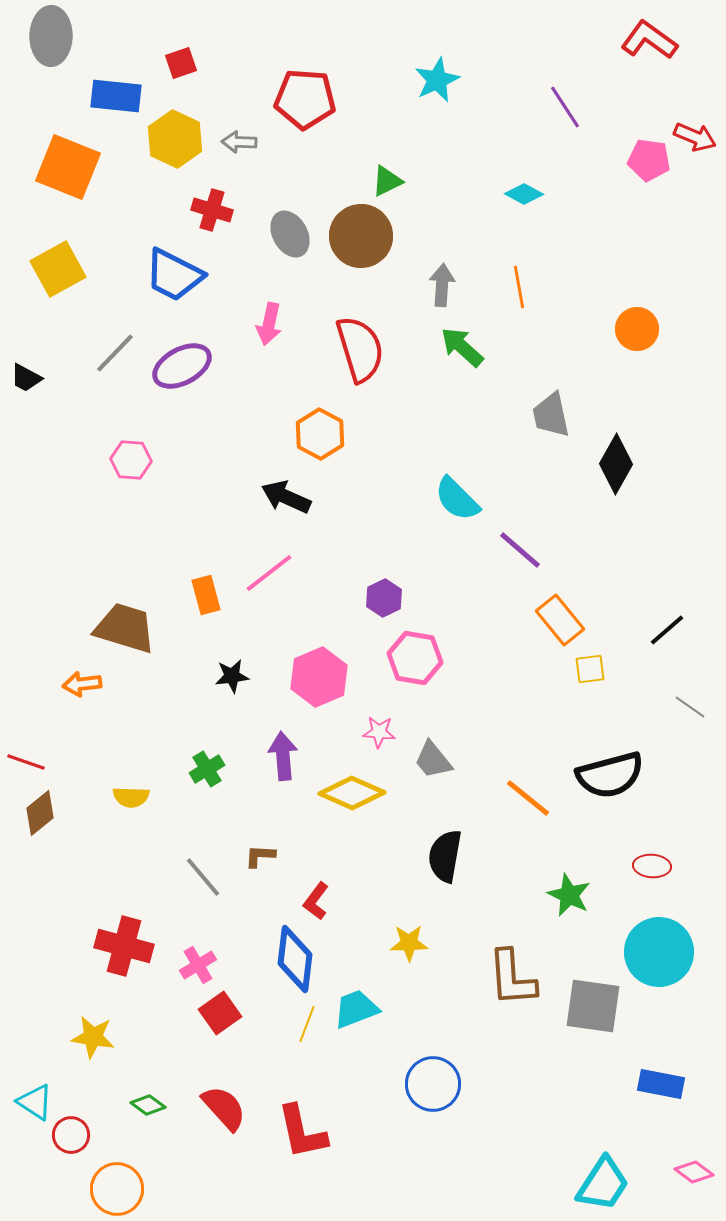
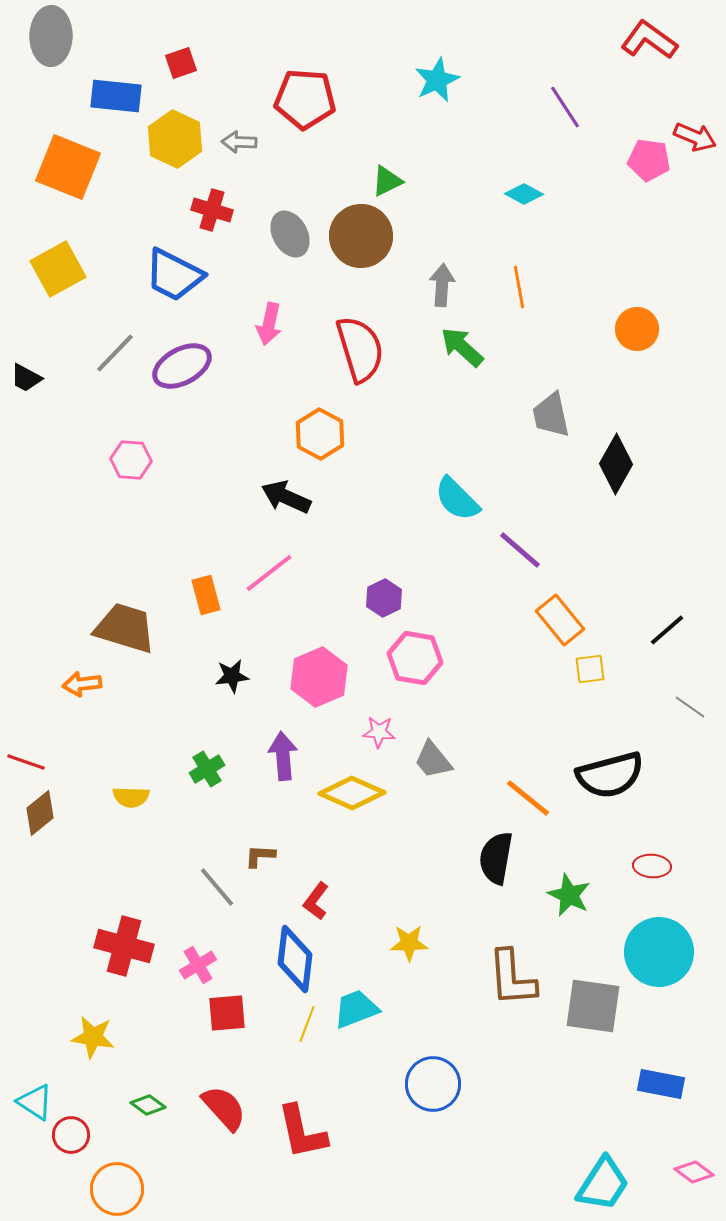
black semicircle at (445, 856): moved 51 px right, 2 px down
gray line at (203, 877): moved 14 px right, 10 px down
red square at (220, 1013): moved 7 px right; rotated 30 degrees clockwise
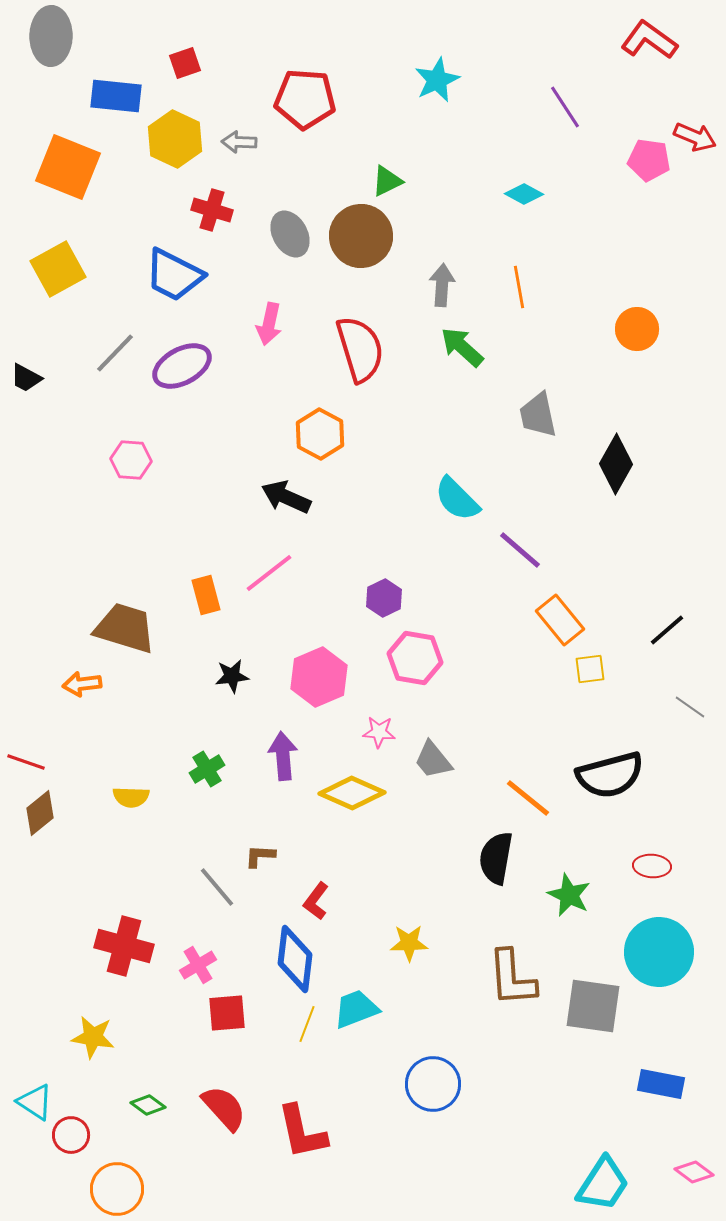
red square at (181, 63): moved 4 px right
gray trapezoid at (551, 415): moved 13 px left
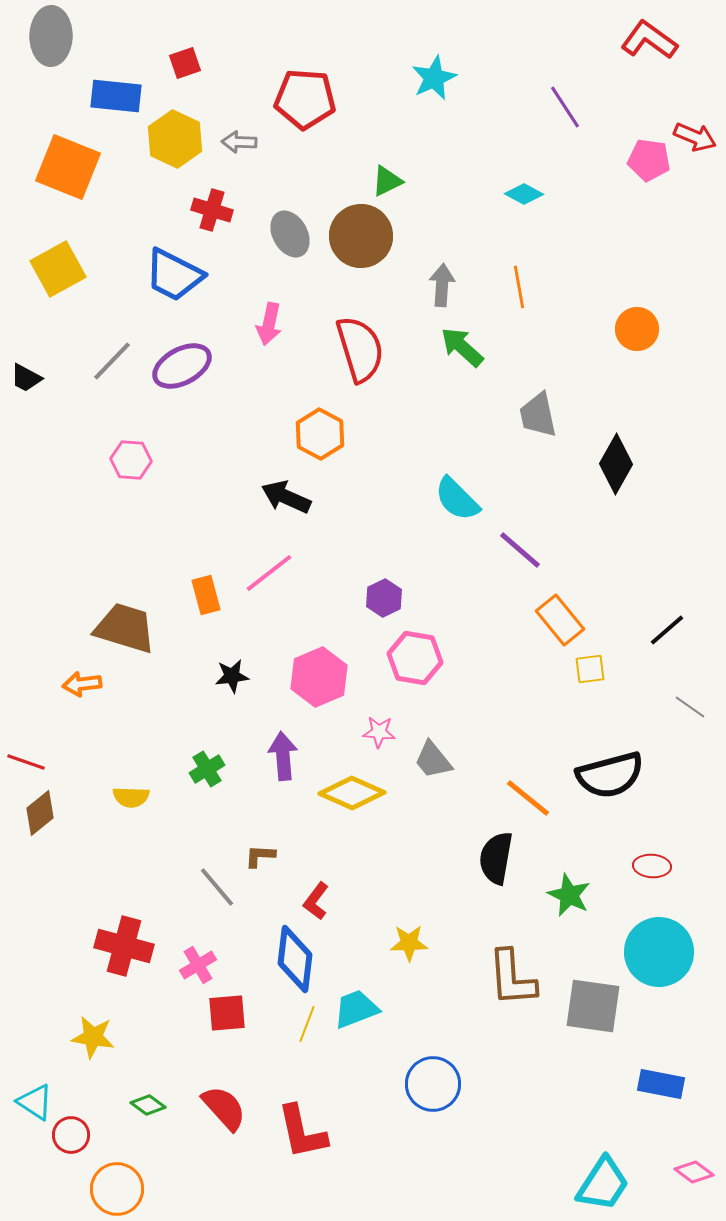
cyan star at (437, 80): moved 3 px left, 2 px up
gray line at (115, 353): moved 3 px left, 8 px down
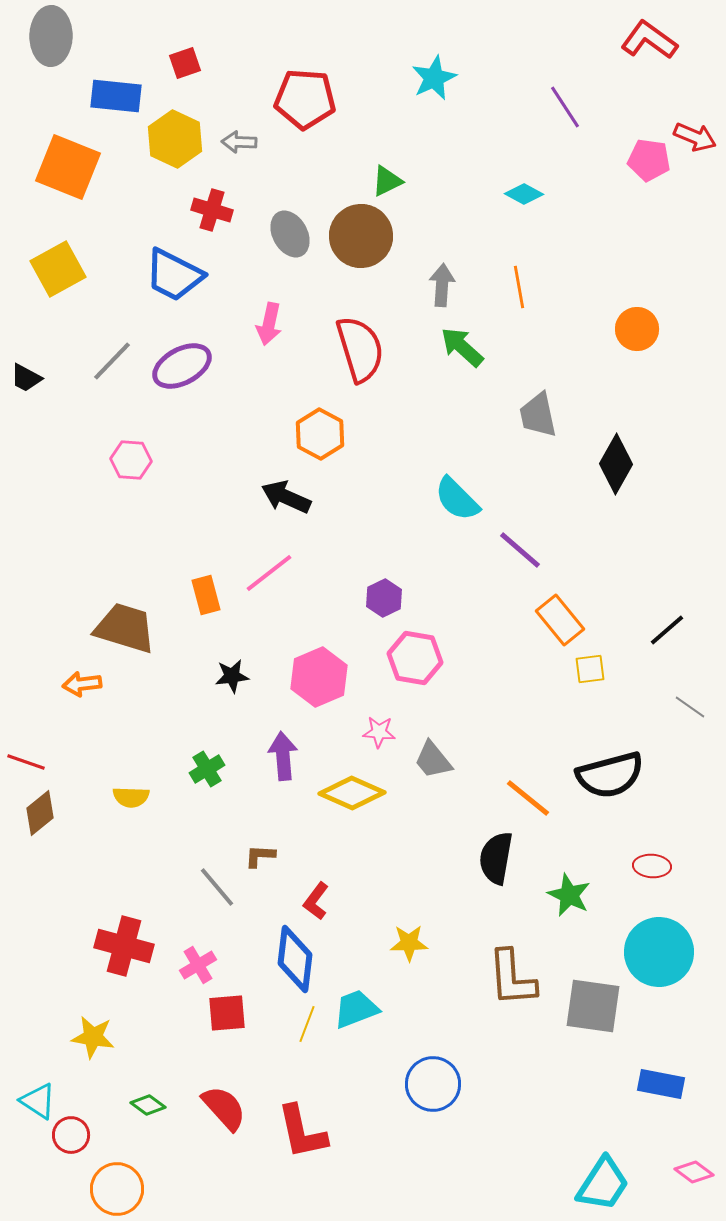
cyan triangle at (35, 1102): moved 3 px right, 1 px up
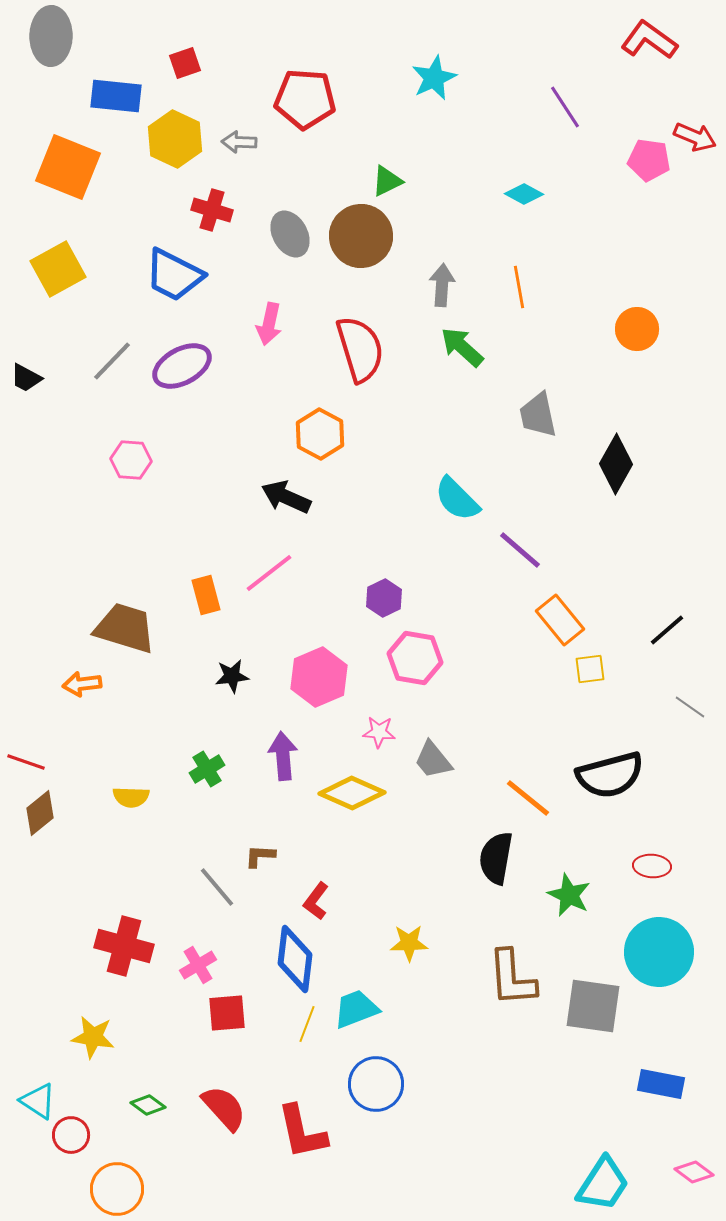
blue circle at (433, 1084): moved 57 px left
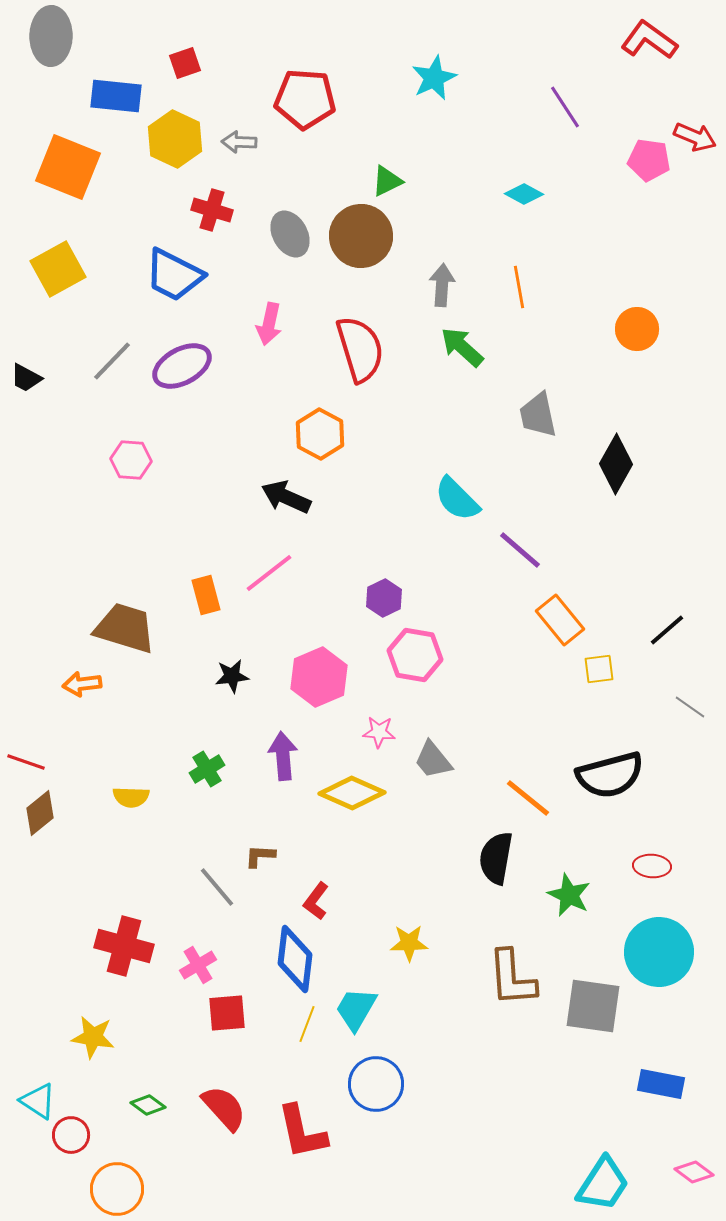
pink hexagon at (415, 658): moved 3 px up
yellow square at (590, 669): moved 9 px right
cyan trapezoid at (356, 1009): rotated 39 degrees counterclockwise
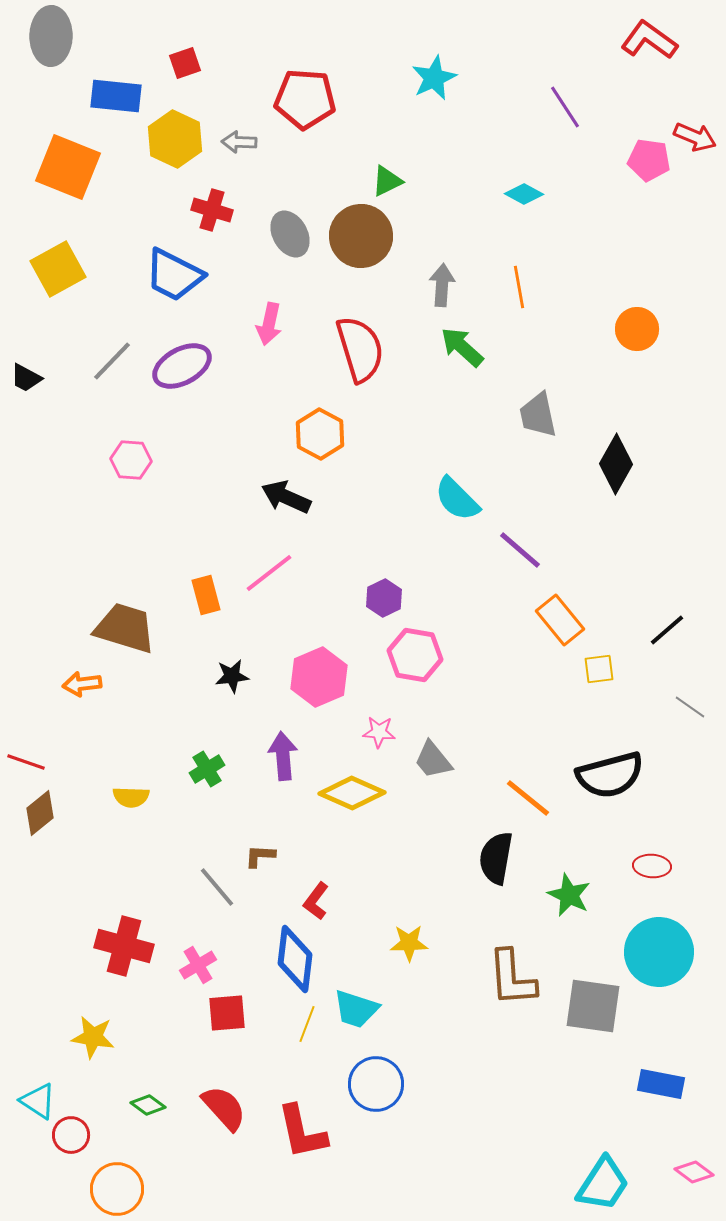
cyan trapezoid at (356, 1009): rotated 102 degrees counterclockwise
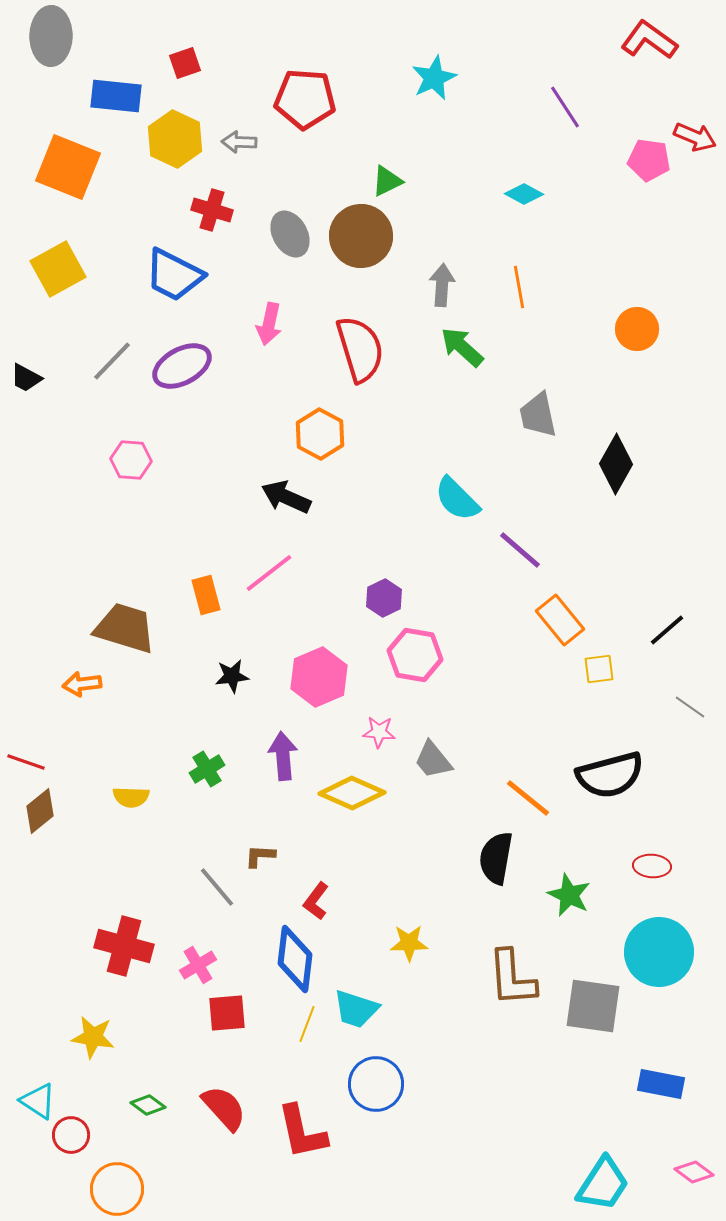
brown diamond at (40, 813): moved 2 px up
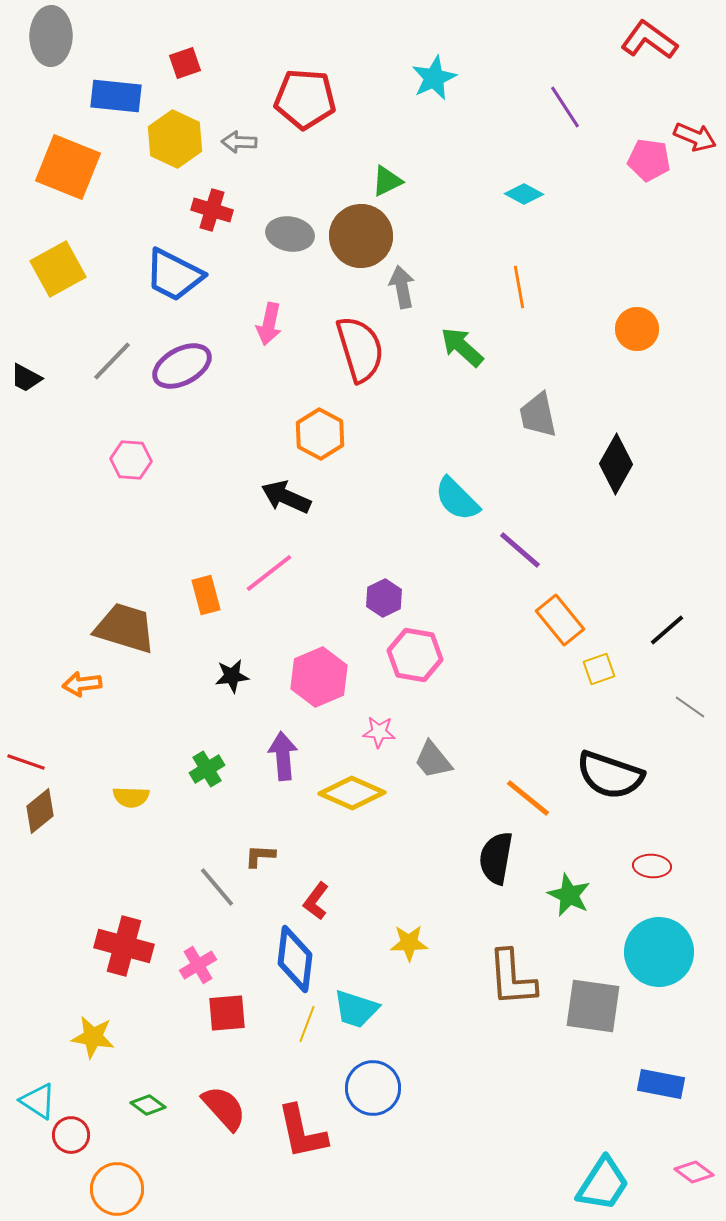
gray ellipse at (290, 234): rotated 51 degrees counterclockwise
gray arrow at (442, 285): moved 40 px left, 2 px down; rotated 15 degrees counterclockwise
yellow square at (599, 669): rotated 12 degrees counterclockwise
black semicircle at (610, 775): rotated 34 degrees clockwise
blue circle at (376, 1084): moved 3 px left, 4 px down
